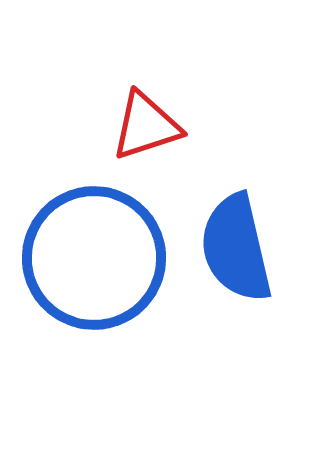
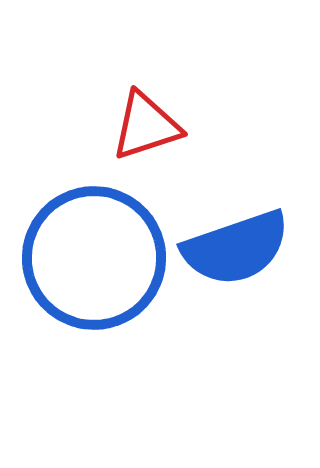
blue semicircle: rotated 96 degrees counterclockwise
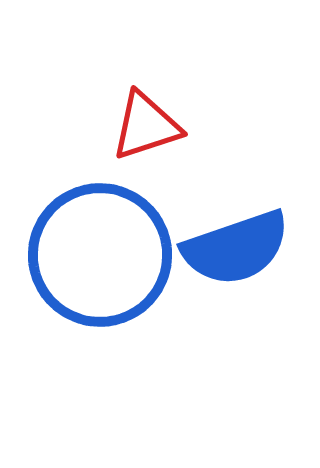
blue circle: moved 6 px right, 3 px up
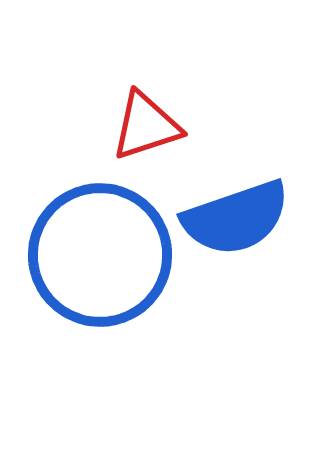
blue semicircle: moved 30 px up
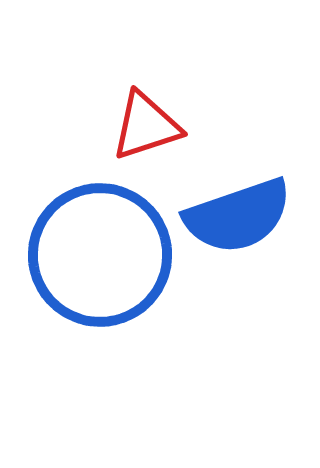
blue semicircle: moved 2 px right, 2 px up
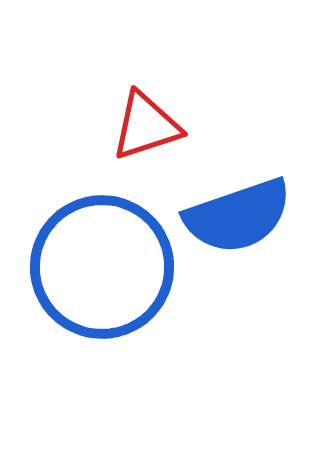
blue circle: moved 2 px right, 12 px down
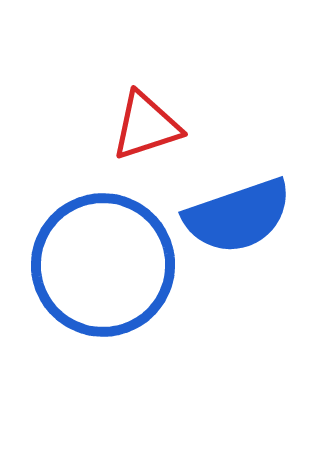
blue circle: moved 1 px right, 2 px up
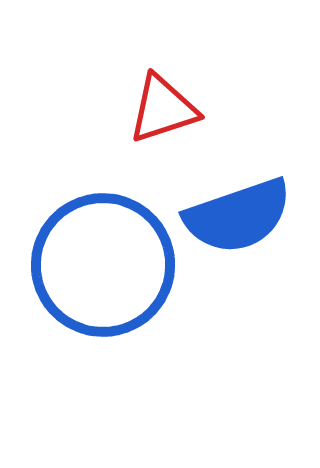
red triangle: moved 17 px right, 17 px up
